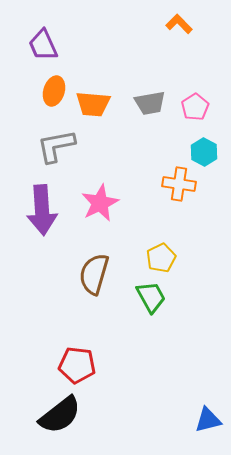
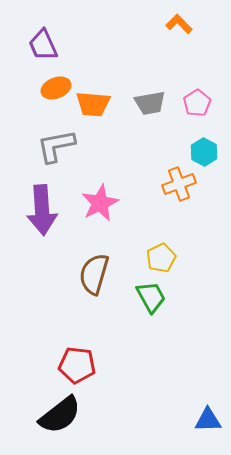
orange ellipse: moved 2 px right, 3 px up; rotated 52 degrees clockwise
pink pentagon: moved 2 px right, 4 px up
orange cross: rotated 28 degrees counterclockwise
blue triangle: rotated 12 degrees clockwise
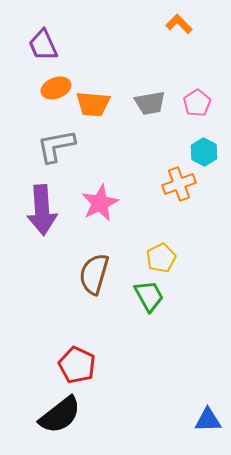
green trapezoid: moved 2 px left, 1 px up
red pentagon: rotated 18 degrees clockwise
